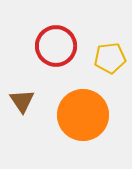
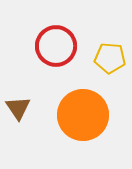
yellow pentagon: rotated 12 degrees clockwise
brown triangle: moved 4 px left, 7 px down
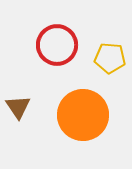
red circle: moved 1 px right, 1 px up
brown triangle: moved 1 px up
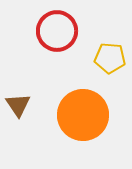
red circle: moved 14 px up
brown triangle: moved 2 px up
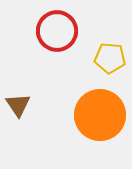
orange circle: moved 17 px right
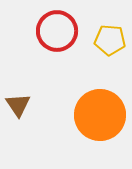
yellow pentagon: moved 18 px up
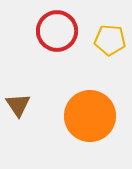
orange circle: moved 10 px left, 1 px down
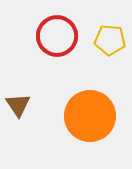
red circle: moved 5 px down
